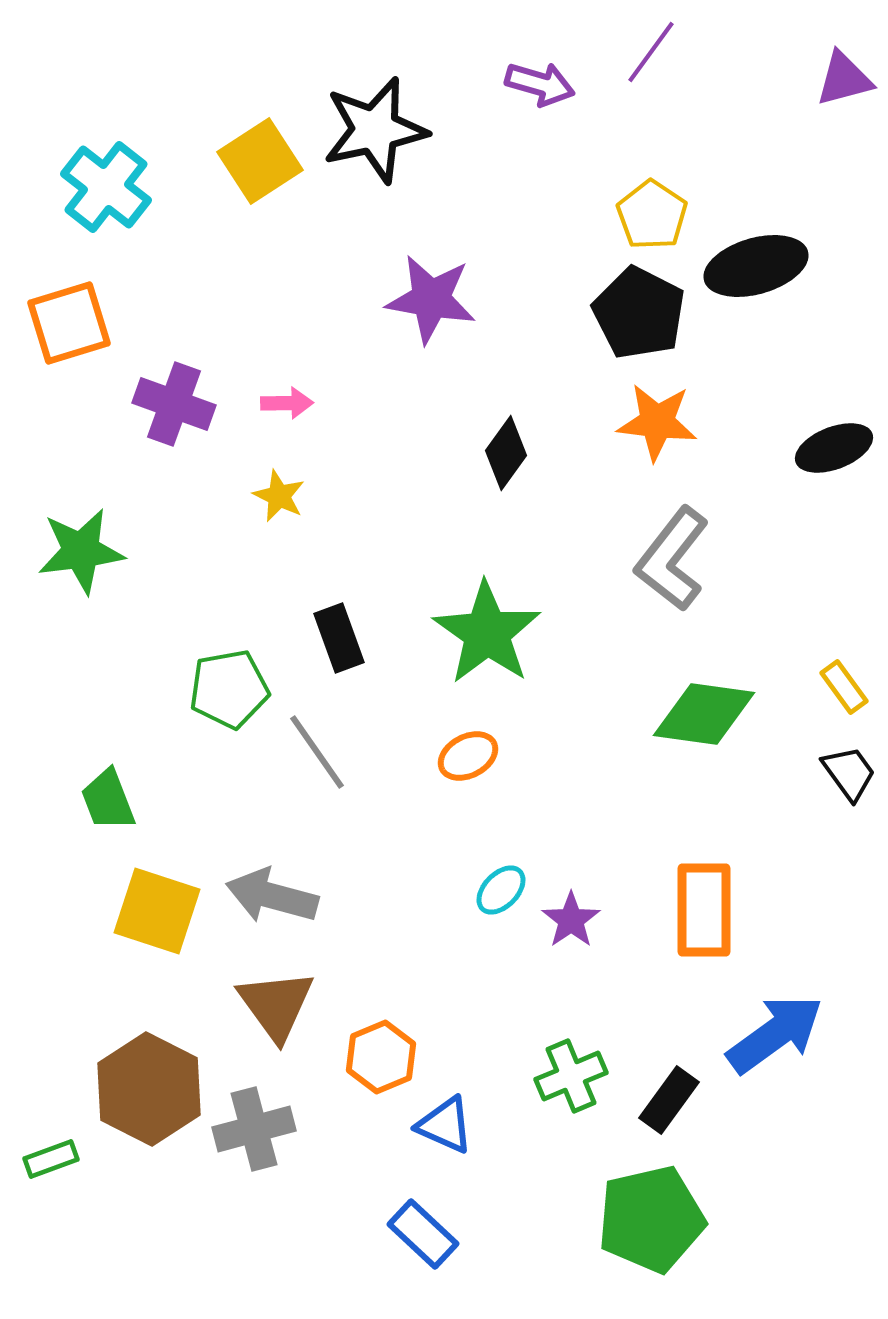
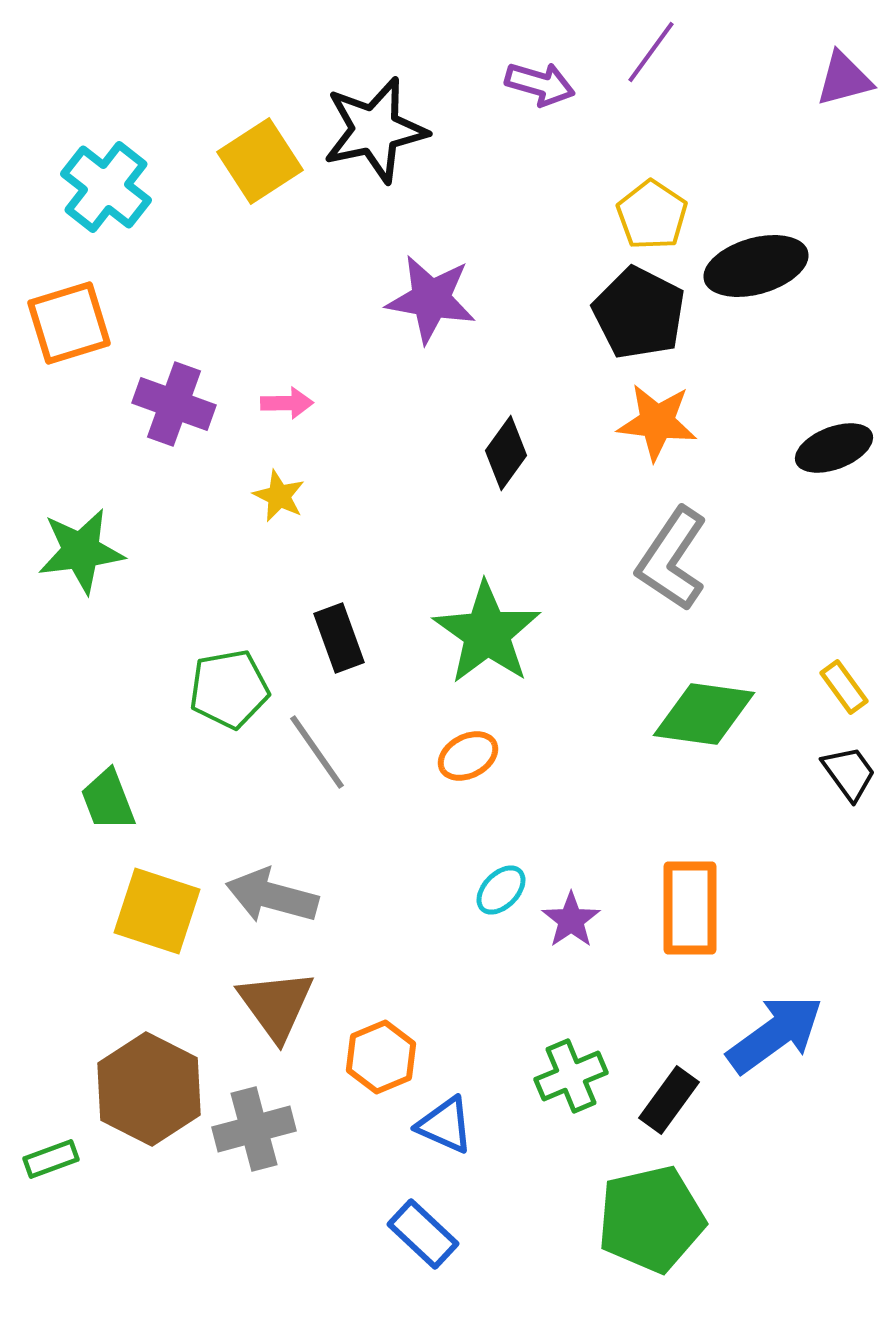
gray L-shape at (672, 559): rotated 4 degrees counterclockwise
orange rectangle at (704, 910): moved 14 px left, 2 px up
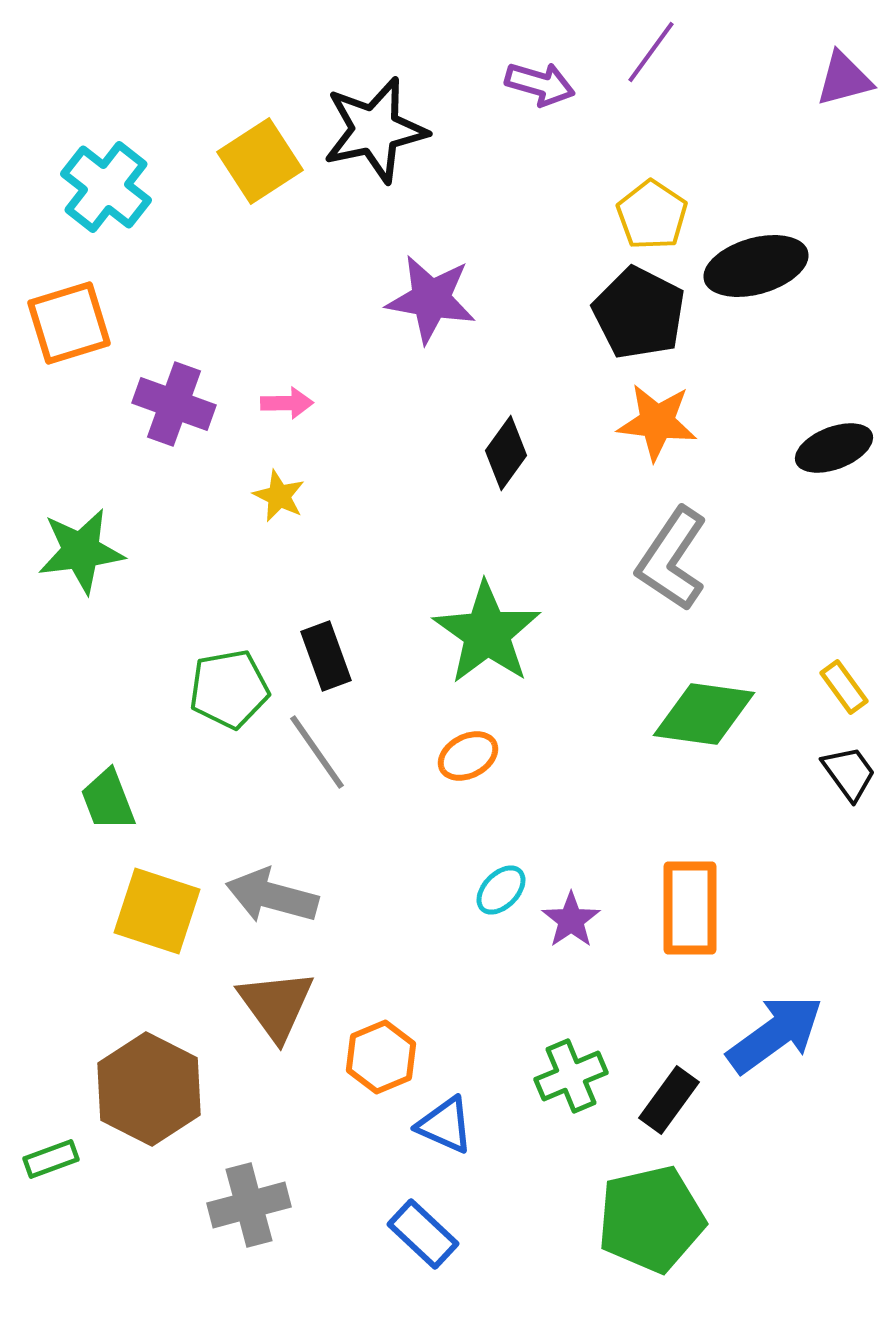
black rectangle at (339, 638): moved 13 px left, 18 px down
gray cross at (254, 1129): moved 5 px left, 76 px down
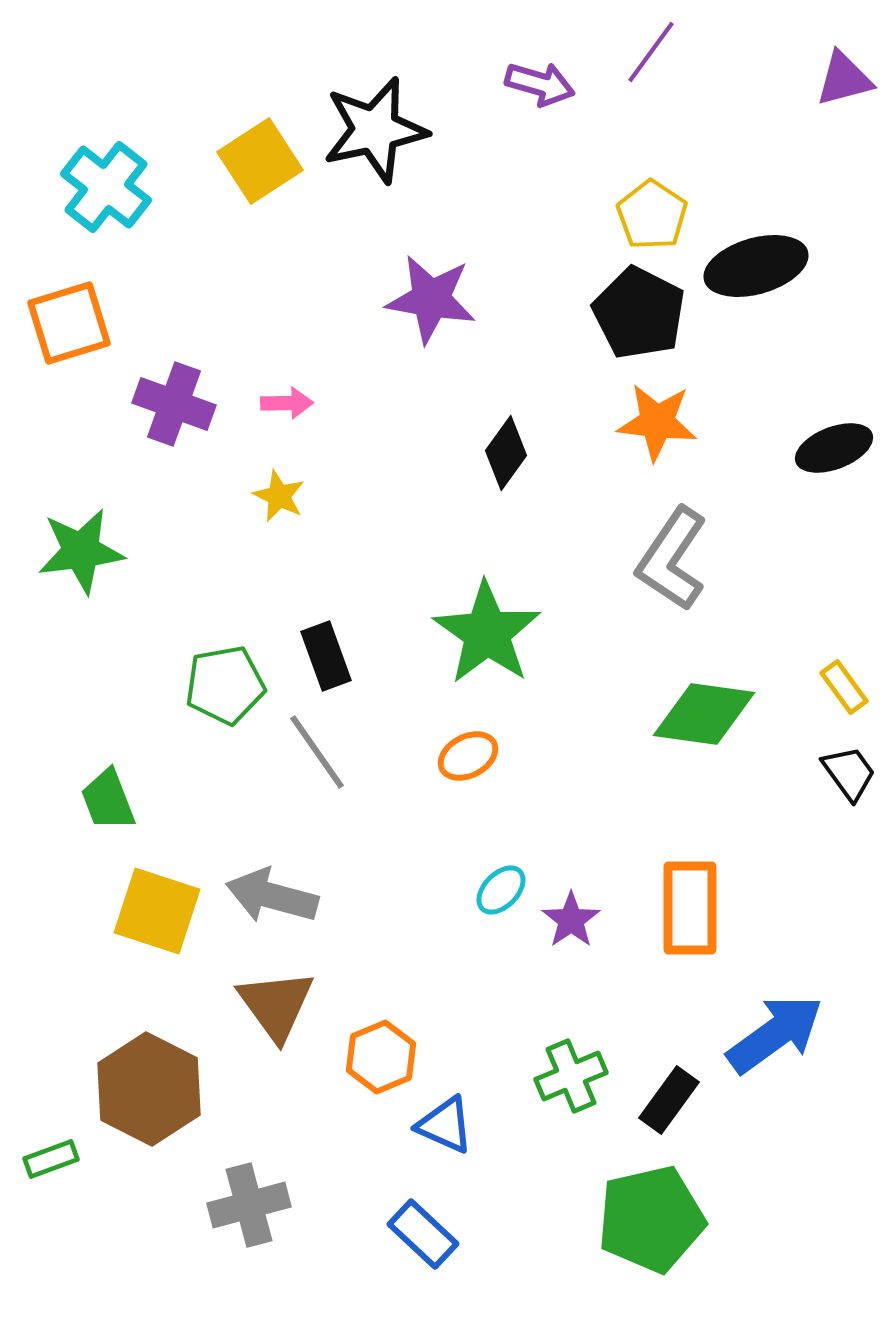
green pentagon at (229, 689): moved 4 px left, 4 px up
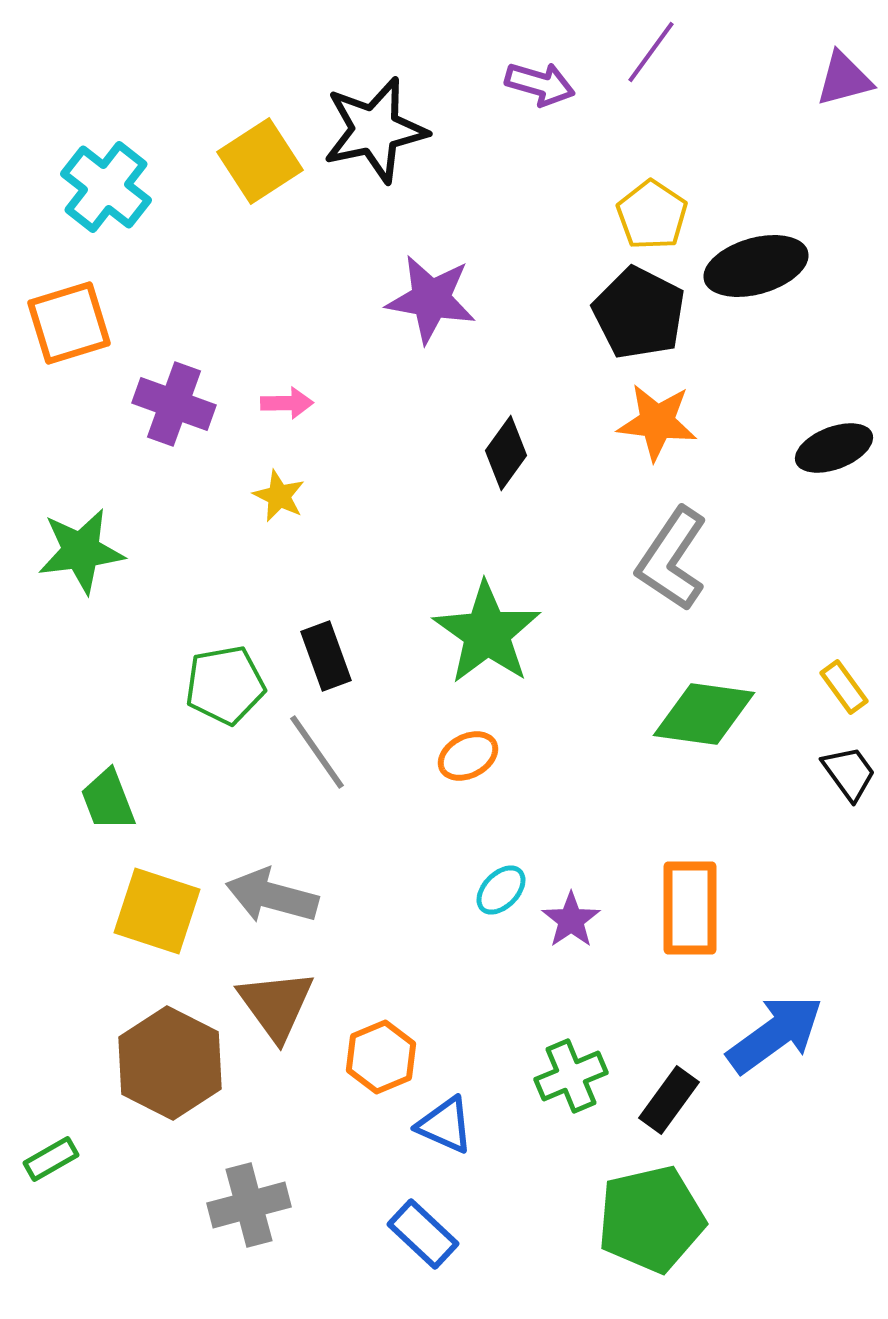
brown hexagon at (149, 1089): moved 21 px right, 26 px up
green rectangle at (51, 1159): rotated 10 degrees counterclockwise
